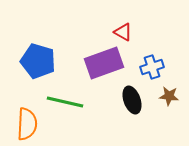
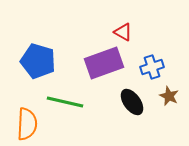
brown star: rotated 18 degrees clockwise
black ellipse: moved 2 px down; rotated 16 degrees counterclockwise
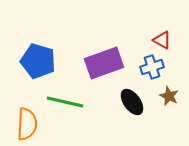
red triangle: moved 39 px right, 8 px down
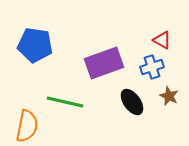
blue pentagon: moved 3 px left, 16 px up; rotated 8 degrees counterclockwise
orange semicircle: moved 2 px down; rotated 8 degrees clockwise
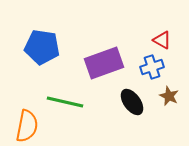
blue pentagon: moved 7 px right, 2 px down
